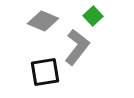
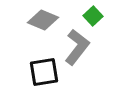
gray diamond: moved 1 px up
black square: moved 1 px left
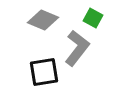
green square: moved 2 px down; rotated 18 degrees counterclockwise
gray L-shape: moved 1 px down
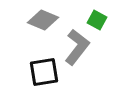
green square: moved 4 px right, 2 px down
gray L-shape: moved 1 px up
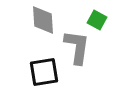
gray diamond: rotated 64 degrees clockwise
gray L-shape: rotated 30 degrees counterclockwise
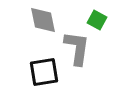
gray diamond: rotated 8 degrees counterclockwise
gray L-shape: moved 1 px down
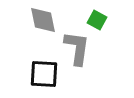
black square: moved 2 px down; rotated 12 degrees clockwise
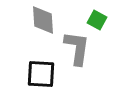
gray diamond: rotated 8 degrees clockwise
black square: moved 3 px left
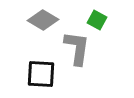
gray diamond: rotated 56 degrees counterclockwise
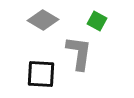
green square: moved 1 px down
gray L-shape: moved 2 px right, 5 px down
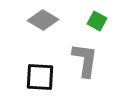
gray L-shape: moved 6 px right, 7 px down
black square: moved 1 px left, 3 px down
